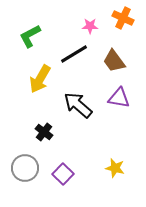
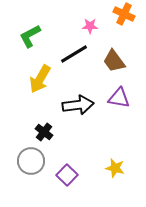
orange cross: moved 1 px right, 4 px up
black arrow: rotated 132 degrees clockwise
gray circle: moved 6 px right, 7 px up
purple square: moved 4 px right, 1 px down
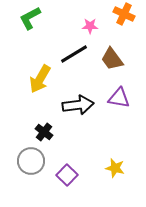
green L-shape: moved 18 px up
brown trapezoid: moved 2 px left, 2 px up
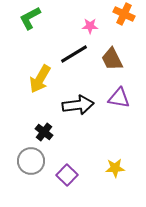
brown trapezoid: rotated 10 degrees clockwise
yellow star: rotated 18 degrees counterclockwise
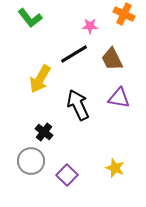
green L-shape: rotated 100 degrees counterclockwise
black arrow: rotated 108 degrees counterclockwise
yellow star: rotated 24 degrees clockwise
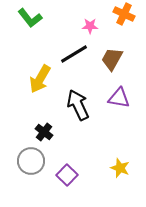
brown trapezoid: rotated 55 degrees clockwise
yellow star: moved 5 px right
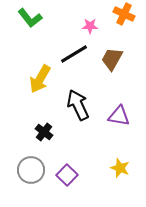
purple triangle: moved 18 px down
gray circle: moved 9 px down
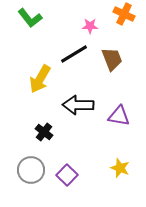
brown trapezoid: rotated 130 degrees clockwise
black arrow: rotated 64 degrees counterclockwise
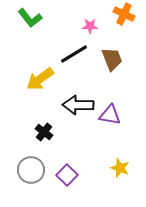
yellow arrow: rotated 24 degrees clockwise
purple triangle: moved 9 px left, 1 px up
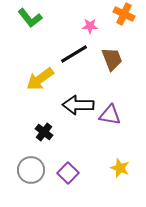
purple square: moved 1 px right, 2 px up
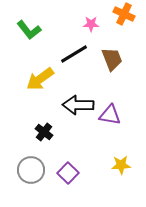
green L-shape: moved 1 px left, 12 px down
pink star: moved 1 px right, 2 px up
yellow star: moved 1 px right, 3 px up; rotated 24 degrees counterclockwise
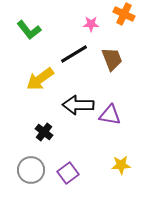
purple square: rotated 10 degrees clockwise
